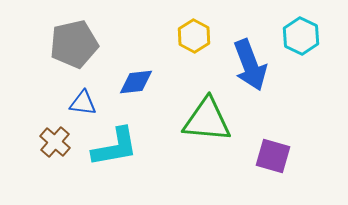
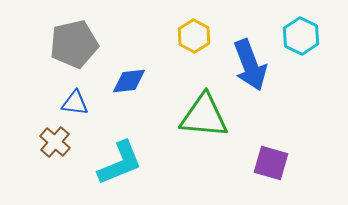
blue diamond: moved 7 px left, 1 px up
blue triangle: moved 8 px left
green triangle: moved 3 px left, 4 px up
cyan L-shape: moved 5 px right, 16 px down; rotated 12 degrees counterclockwise
purple square: moved 2 px left, 7 px down
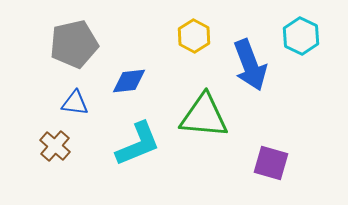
brown cross: moved 4 px down
cyan L-shape: moved 18 px right, 19 px up
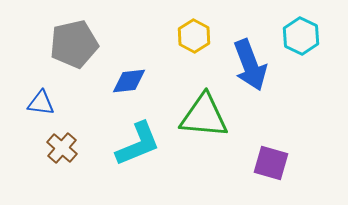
blue triangle: moved 34 px left
brown cross: moved 7 px right, 2 px down
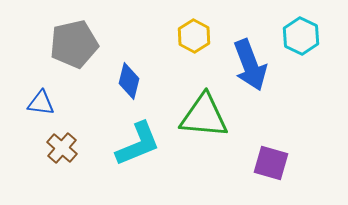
blue diamond: rotated 69 degrees counterclockwise
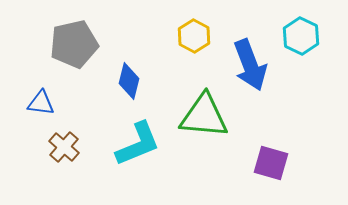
brown cross: moved 2 px right, 1 px up
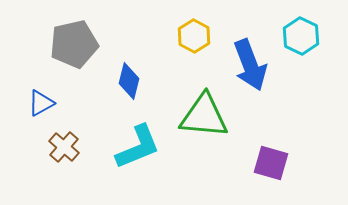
blue triangle: rotated 36 degrees counterclockwise
cyan L-shape: moved 3 px down
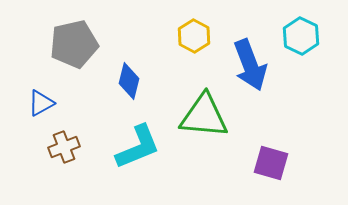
brown cross: rotated 28 degrees clockwise
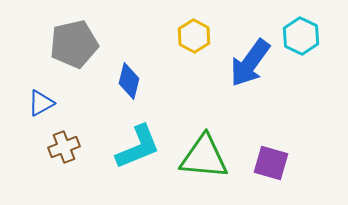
blue arrow: moved 2 px up; rotated 57 degrees clockwise
green triangle: moved 41 px down
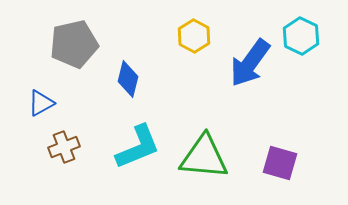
blue diamond: moved 1 px left, 2 px up
purple square: moved 9 px right
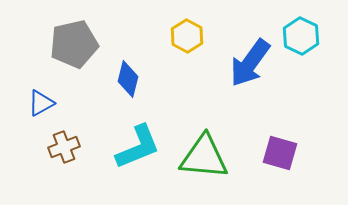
yellow hexagon: moved 7 px left
purple square: moved 10 px up
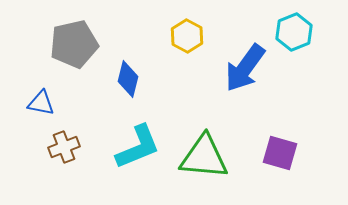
cyan hexagon: moved 7 px left, 4 px up; rotated 12 degrees clockwise
blue arrow: moved 5 px left, 5 px down
blue triangle: rotated 40 degrees clockwise
